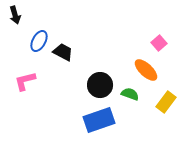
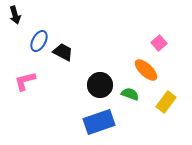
blue rectangle: moved 2 px down
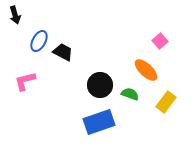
pink square: moved 1 px right, 2 px up
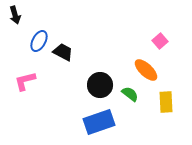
green semicircle: rotated 18 degrees clockwise
yellow rectangle: rotated 40 degrees counterclockwise
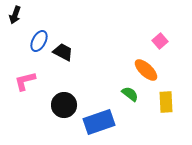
black arrow: rotated 36 degrees clockwise
black circle: moved 36 px left, 20 px down
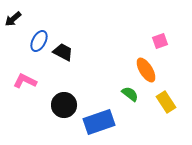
black arrow: moved 2 px left, 4 px down; rotated 30 degrees clockwise
pink square: rotated 21 degrees clockwise
orange ellipse: rotated 15 degrees clockwise
pink L-shape: rotated 40 degrees clockwise
yellow rectangle: rotated 30 degrees counterclockwise
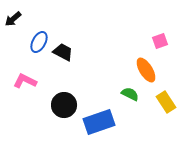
blue ellipse: moved 1 px down
green semicircle: rotated 12 degrees counterclockwise
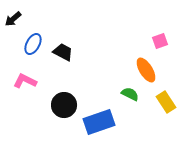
blue ellipse: moved 6 px left, 2 px down
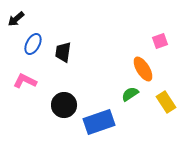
black arrow: moved 3 px right
black trapezoid: rotated 110 degrees counterclockwise
orange ellipse: moved 3 px left, 1 px up
green semicircle: rotated 60 degrees counterclockwise
